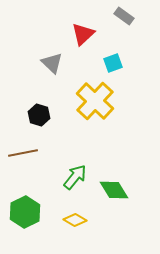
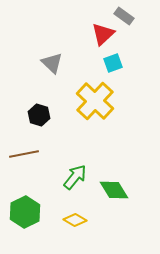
red triangle: moved 20 px right
brown line: moved 1 px right, 1 px down
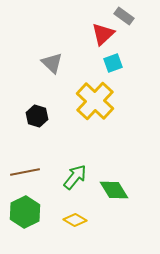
black hexagon: moved 2 px left, 1 px down
brown line: moved 1 px right, 18 px down
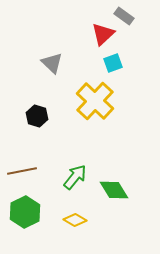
brown line: moved 3 px left, 1 px up
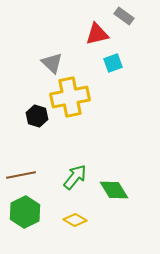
red triangle: moved 6 px left; rotated 30 degrees clockwise
yellow cross: moved 25 px left, 4 px up; rotated 36 degrees clockwise
brown line: moved 1 px left, 4 px down
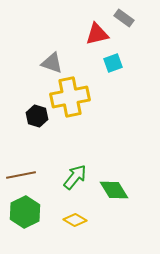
gray rectangle: moved 2 px down
gray triangle: rotated 25 degrees counterclockwise
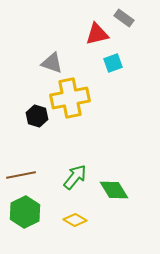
yellow cross: moved 1 px down
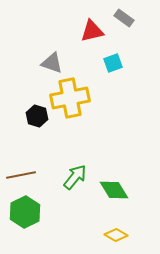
red triangle: moved 5 px left, 3 px up
yellow diamond: moved 41 px right, 15 px down
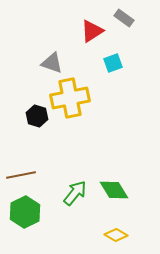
red triangle: rotated 20 degrees counterclockwise
green arrow: moved 16 px down
